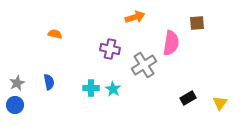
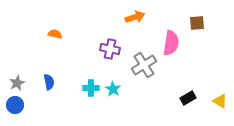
yellow triangle: moved 2 px up; rotated 35 degrees counterclockwise
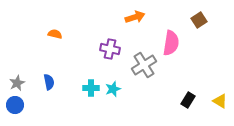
brown square: moved 2 px right, 3 px up; rotated 28 degrees counterclockwise
cyan star: rotated 21 degrees clockwise
black rectangle: moved 2 px down; rotated 28 degrees counterclockwise
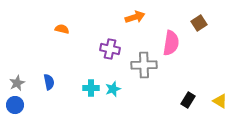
brown square: moved 3 px down
orange semicircle: moved 7 px right, 5 px up
gray cross: rotated 30 degrees clockwise
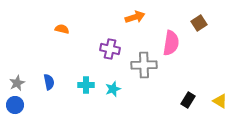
cyan cross: moved 5 px left, 3 px up
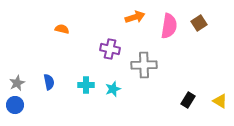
pink semicircle: moved 2 px left, 17 px up
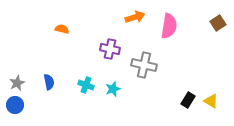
brown square: moved 19 px right
gray cross: rotated 15 degrees clockwise
cyan cross: rotated 21 degrees clockwise
yellow triangle: moved 9 px left
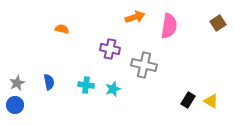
cyan cross: rotated 14 degrees counterclockwise
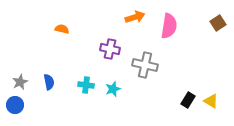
gray cross: moved 1 px right
gray star: moved 3 px right, 1 px up
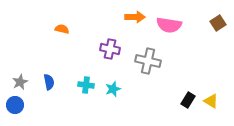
orange arrow: rotated 18 degrees clockwise
pink semicircle: moved 1 px up; rotated 90 degrees clockwise
gray cross: moved 3 px right, 4 px up
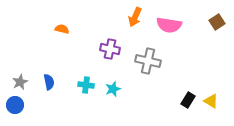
orange arrow: rotated 114 degrees clockwise
brown square: moved 1 px left, 1 px up
